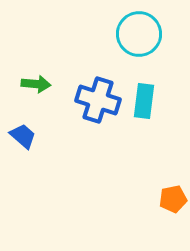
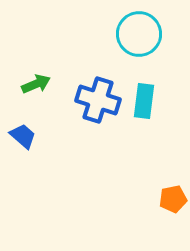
green arrow: rotated 28 degrees counterclockwise
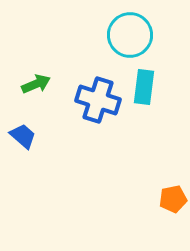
cyan circle: moved 9 px left, 1 px down
cyan rectangle: moved 14 px up
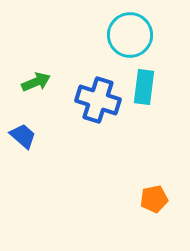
green arrow: moved 2 px up
orange pentagon: moved 19 px left
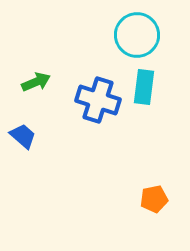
cyan circle: moved 7 px right
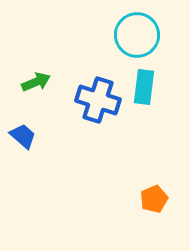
orange pentagon: rotated 12 degrees counterclockwise
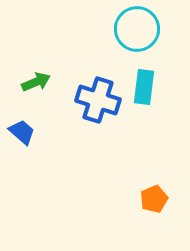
cyan circle: moved 6 px up
blue trapezoid: moved 1 px left, 4 px up
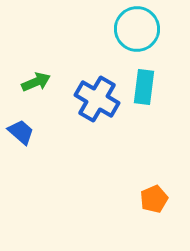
blue cross: moved 1 px left, 1 px up; rotated 12 degrees clockwise
blue trapezoid: moved 1 px left
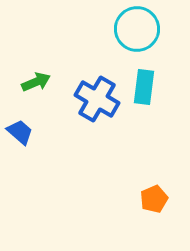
blue trapezoid: moved 1 px left
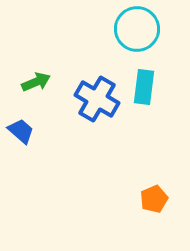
blue trapezoid: moved 1 px right, 1 px up
